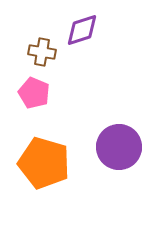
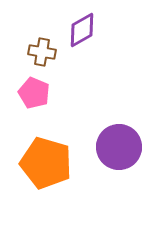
purple diamond: rotated 12 degrees counterclockwise
orange pentagon: moved 2 px right
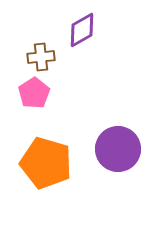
brown cross: moved 1 px left, 5 px down; rotated 16 degrees counterclockwise
pink pentagon: rotated 16 degrees clockwise
purple circle: moved 1 px left, 2 px down
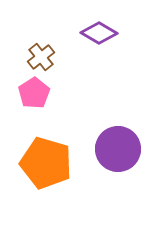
purple diamond: moved 17 px right, 3 px down; rotated 60 degrees clockwise
brown cross: rotated 32 degrees counterclockwise
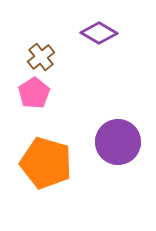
purple circle: moved 7 px up
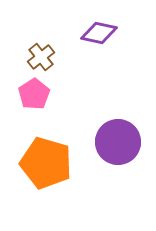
purple diamond: rotated 18 degrees counterclockwise
pink pentagon: moved 1 px down
